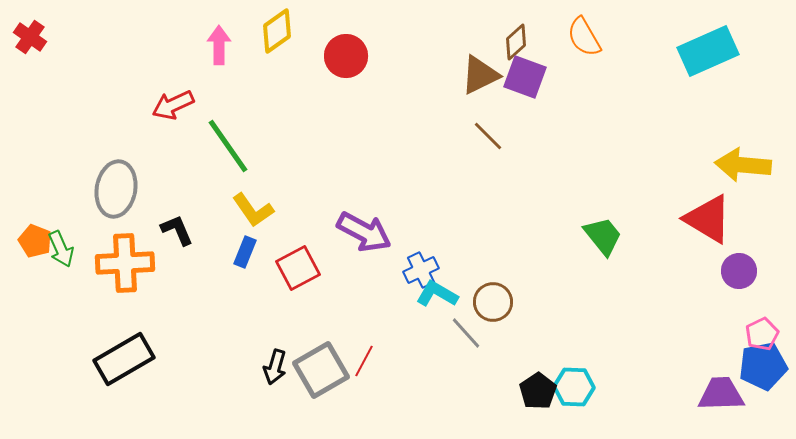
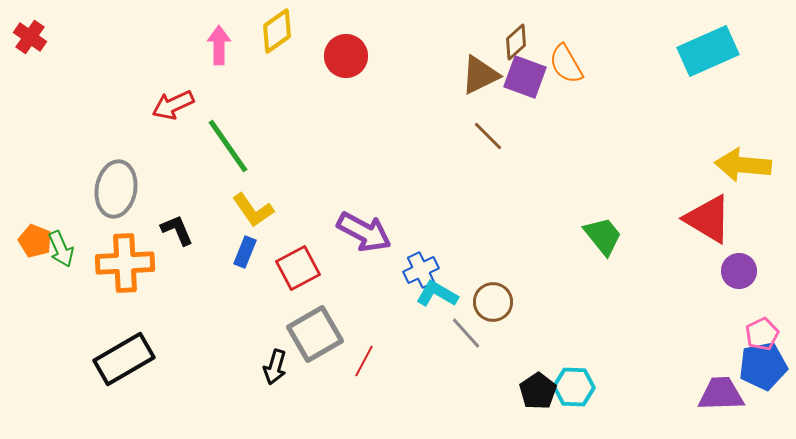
orange semicircle: moved 18 px left, 27 px down
gray square: moved 6 px left, 36 px up
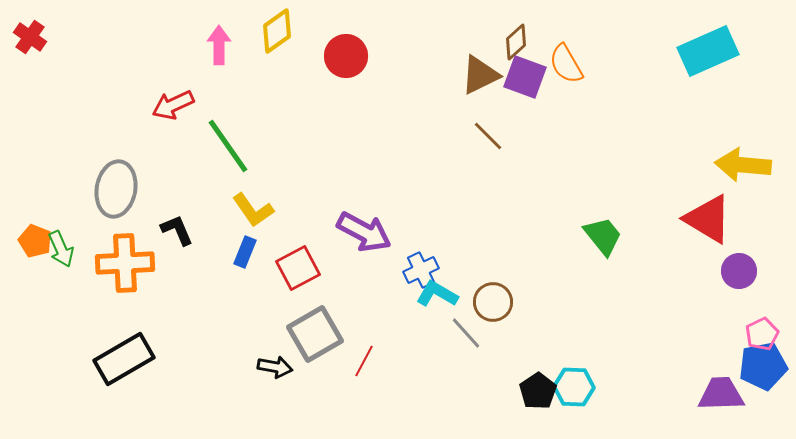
black arrow: rotated 96 degrees counterclockwise
